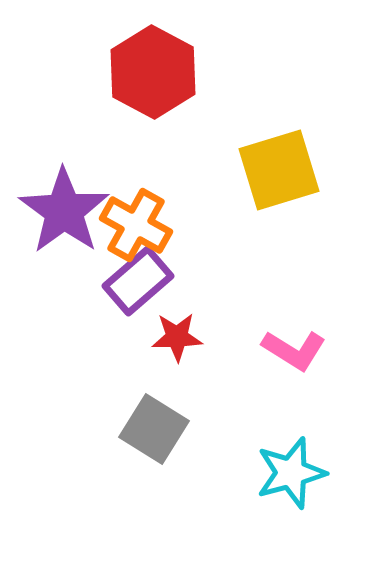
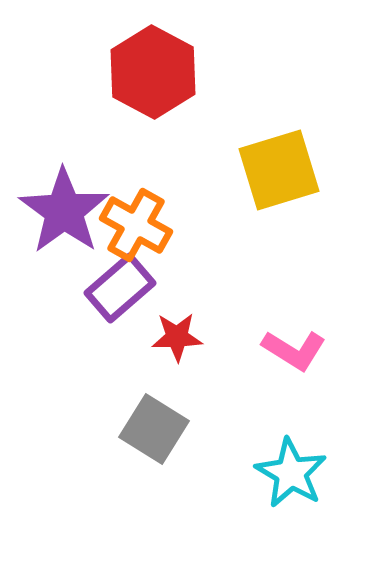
purple rectangle: moved 18 px left, 7 px down
cyan star: rotated 26 degrees counterclockwise
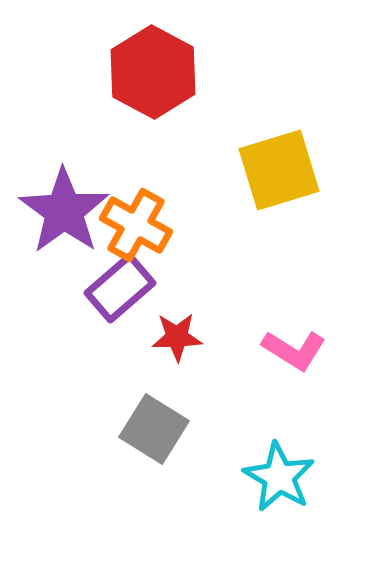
cyan star: moved 12 px left, 4 px down
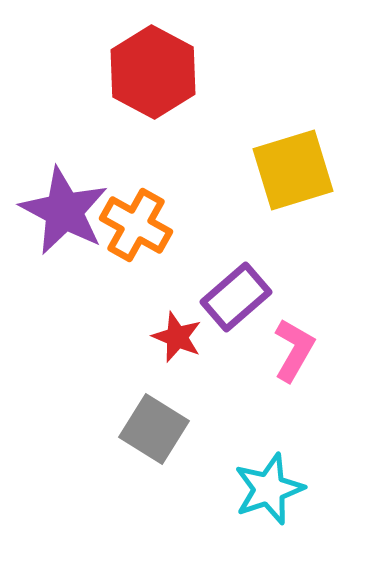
yellow square: moved 14 px right
purple star: rotated 8 degrees counterclockwise
purple rectangle: moved 116 px right, 9 px down
red star: rotated 24 degrees clockwise
pink L-shape: rotated 92 degrees counterclockwise
cyan star: moved 10 px left, 12 px down; rotated 22 degrees clockwise
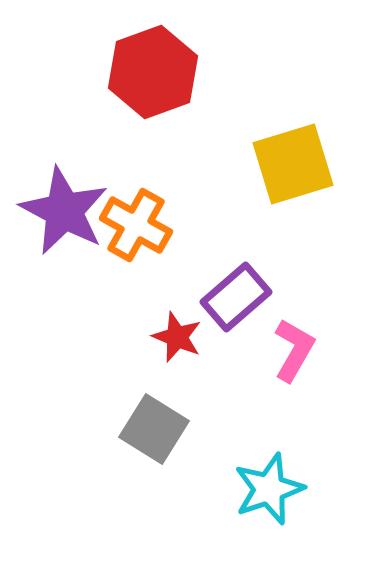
red hexagon: rotated 12 degrees clockwise
yellow square: moved 6 px up
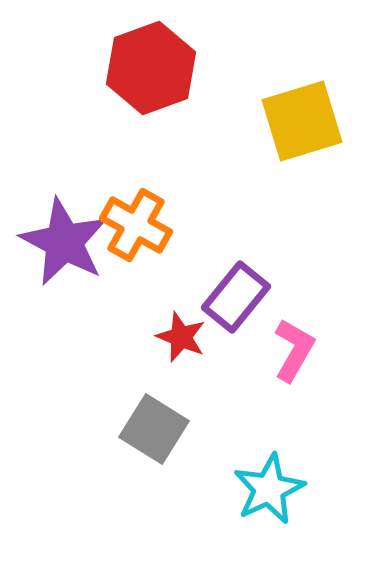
red hexagon: moved 2 px left, 4 px up
yellow square: moved 9 px right, 43 px up
purple star: moved 31 px down
purple rectangle: rotated 10 degrees counterclockwise
red star: moved 4 px right
cyan star: rotated 6 degrees counterclockwise
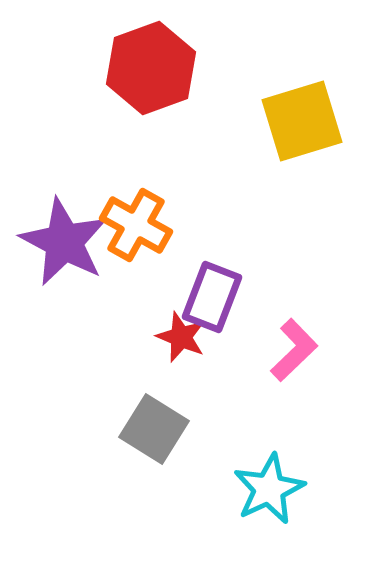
purple rectangle: moved 24 px left; rotated 18 degrees counterclockwise
pink L-shape: rotated 16 degrees clockwise
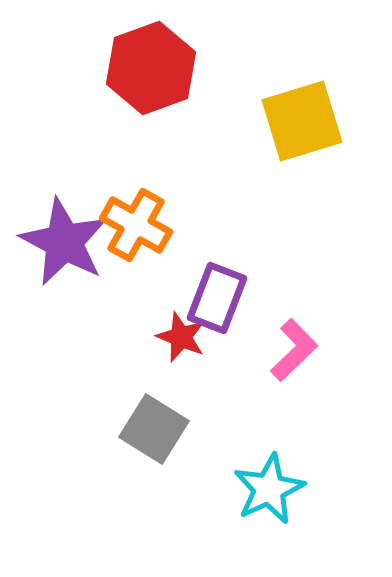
purple rectangle: moved 5 px right, 1 px down
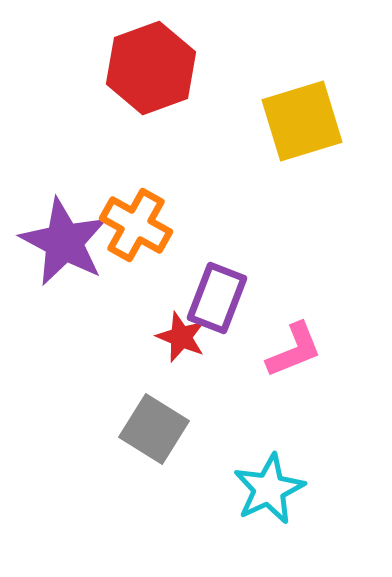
pink L-shape: rotated 22 degrees clockwise
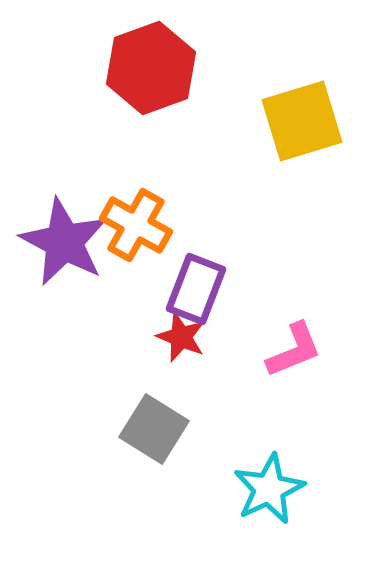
purple rectangle: moved 21 px left, 9 px up
